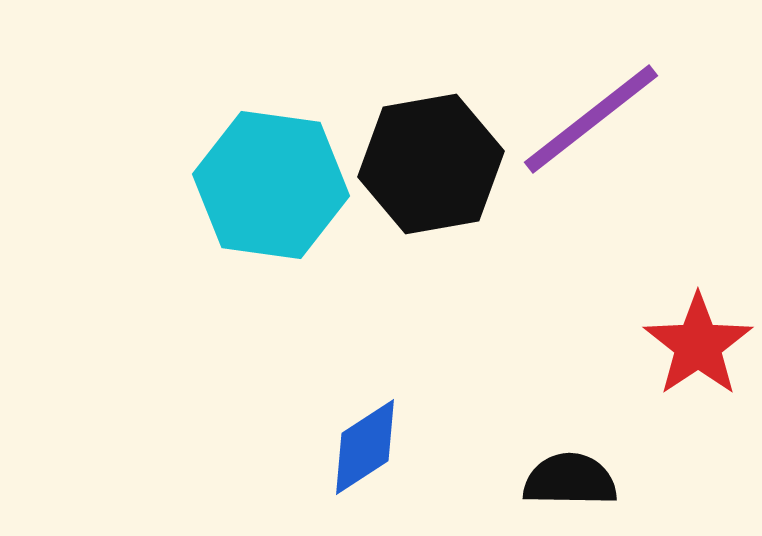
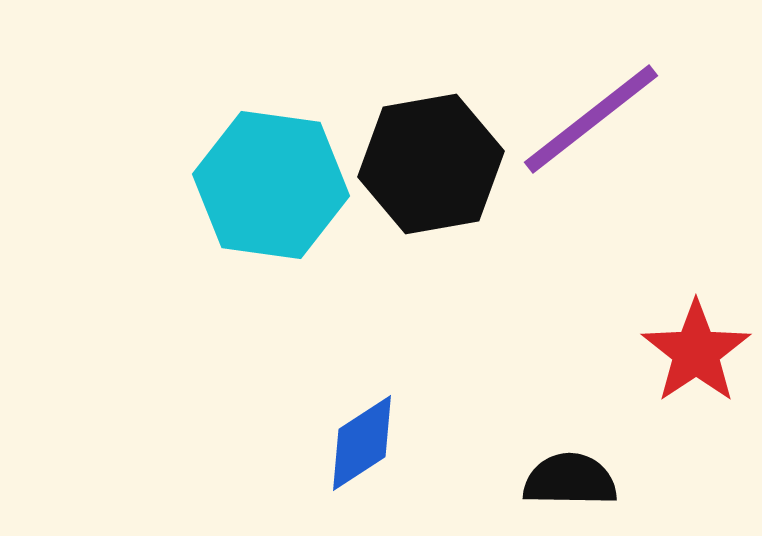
red star: moved 2 px left, 7 px down
blue diamond: moved 3 px left, 4 px up
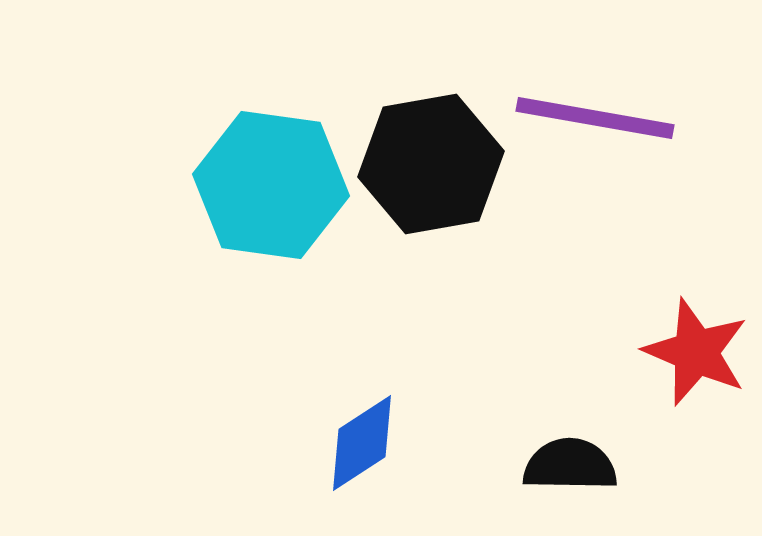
purple line: moved 4 px right, 1 px up; rotated 48 degrees clockwise
red star: rotated 15 degrees counterclockwise
black semicircle: moved 15 px up
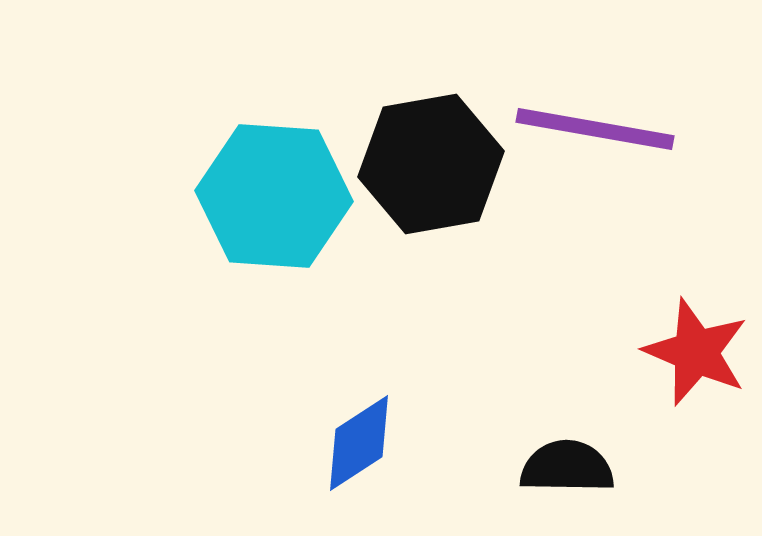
purple line: moved 11 px down
cyan hexagon: moved 3 px right, 11 px down; rotated 4 degrees counterclockwise
blue diamond: moved 3 px left
black semicircle: moved 3 px left, 2 px down
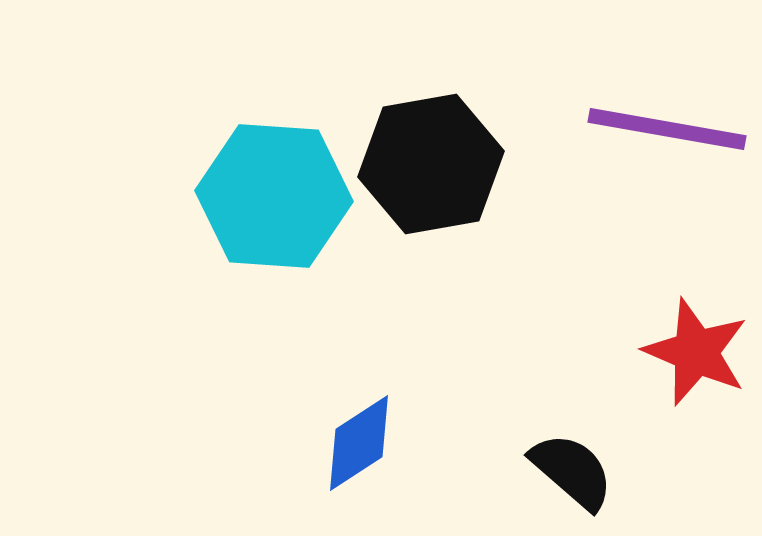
purple line: moved 72 px right
black semicircle: moved 5 px right, 4 px down; rotated 40 degrees clockwise
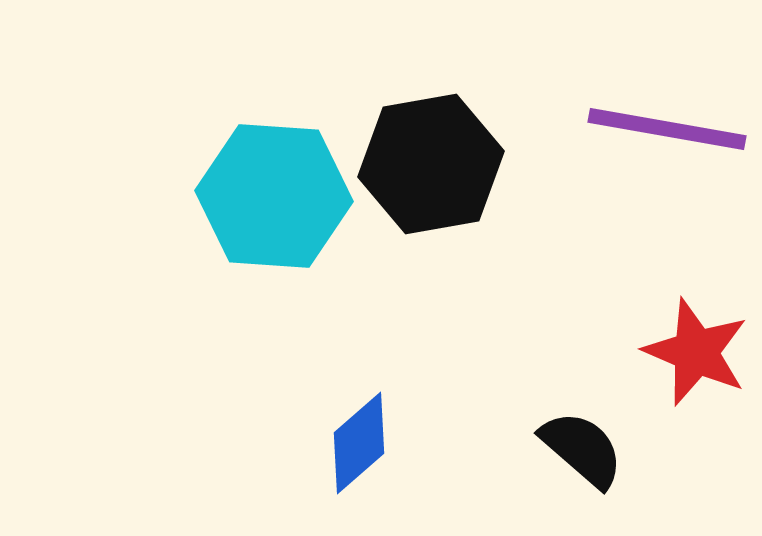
blue diamond: rotated 8 degrees counterclockwise
black semicircle: moved 10 px right, 22 px up
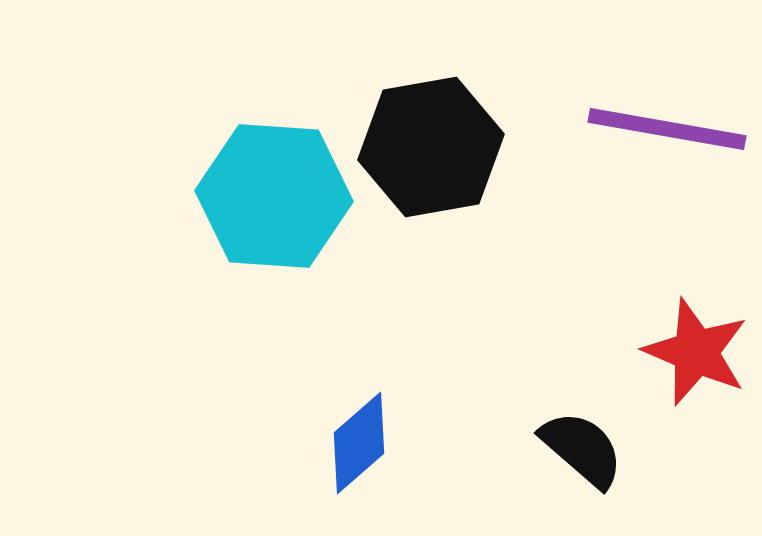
black hexagon: moved 17 px up
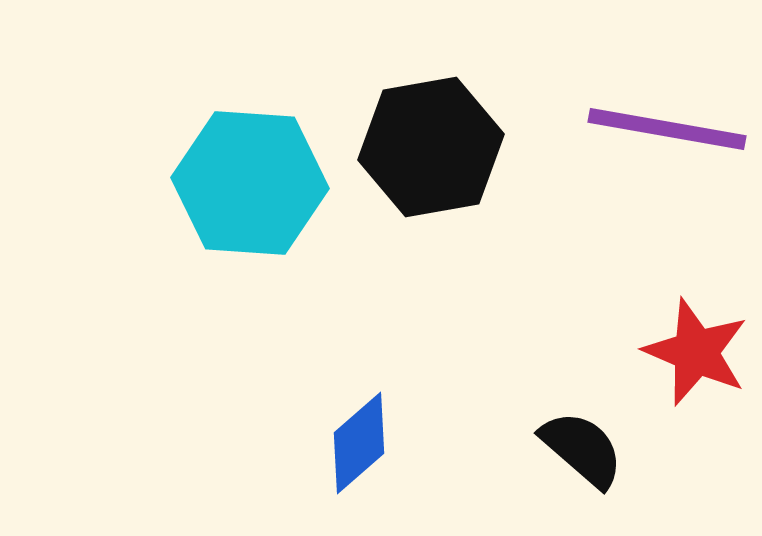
cyan hexagon: moved 24 px left, 13 px up
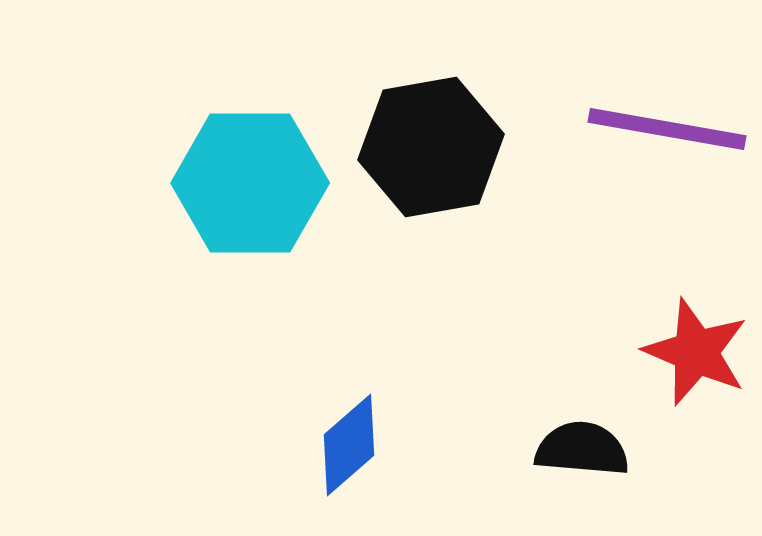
cyan hexagon: rotated 4 degrees counterclockwise
blue diamond: moved 10 px left, 2 px down
black semicircle: rotated 36 degrees counterclockwise
